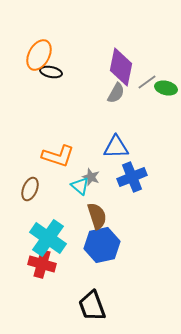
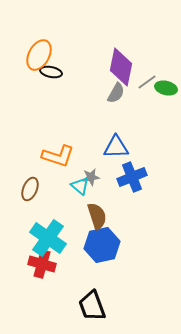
gray star: rotated 30 degrees counterclockwise
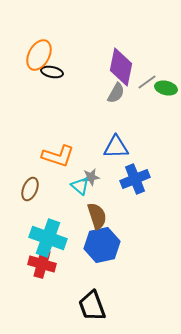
black ellipse: moved 1 px right
blue cross: moved 3 px right, 2 px down
cyan cross: rotated 15 degrees counterclockwise
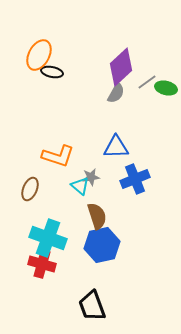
purple diamond: rotated 36 degrees clockwise
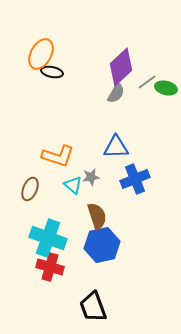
orange ellipse: moved 2 px right, 1 px up
cyan triangle: moved 7 px left, 1 px up
red cross: moved 8 px right, 3 px down
black trapezoid: moved 1 px right, 1 px down
